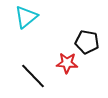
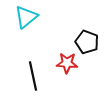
black pentagon: rotated 10 degrees clockwise
black line: rotated 32 degrees clockwise
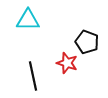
cyan triangle: moved 2 px right, 3 px down; rotated 40 degrees clockwise
red star: rotated 15 degrees clockwise
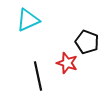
cyan triangle: rotated 25 degrees counterclockwise
black line: moved 5 px right
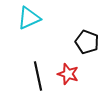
cyan triangle: moved 1 px right, 2 px up
red star: moved 1 px right, 11 px down
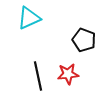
black pentagon: moved 3 px left, 2 px up
red star: rotated 25 degrees counterclockwise
